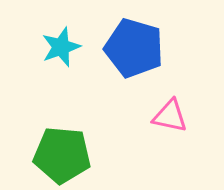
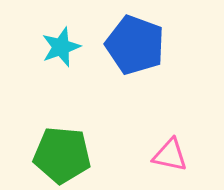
blue pentagon: moved 1 px right, 3 px up; rotated 4 degrees clockwise
pink triangle: moved 39 px down
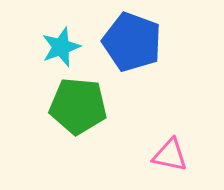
blue pentagon: moved 3 px left, 3 px up
green pentagon: moved 16 px right, 49 px up
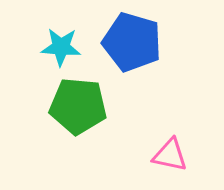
blue pentagon: rotated 4 degrees counterclockwise
cyan star: rotated 24 degrees clockwise
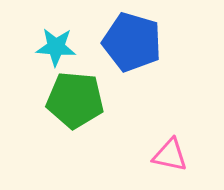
cyan star: moved 5 px left
green pentagon: moved 3 px left, 6 px up
